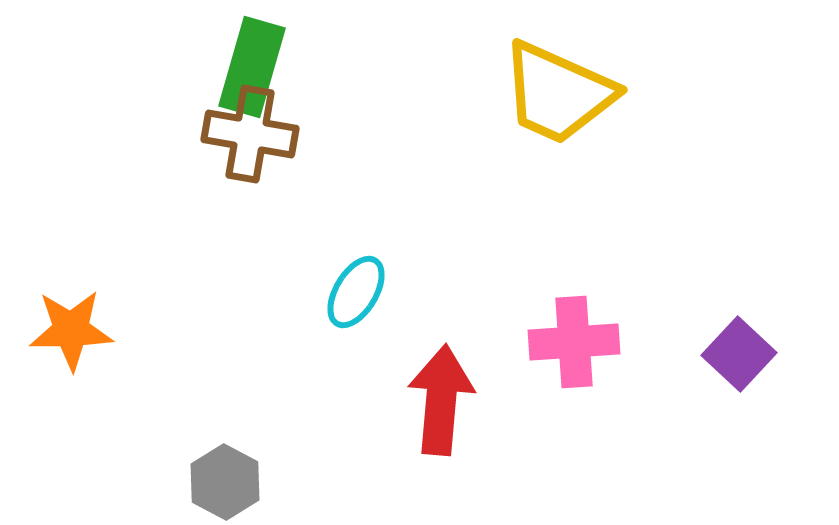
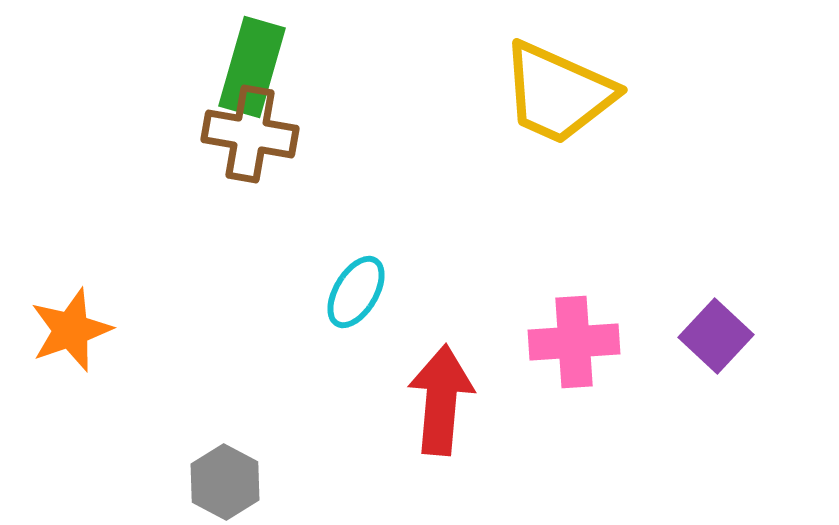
orange star: rotated 18 degrees counterclockwise
purple square: moved 23 px left, 18 px up
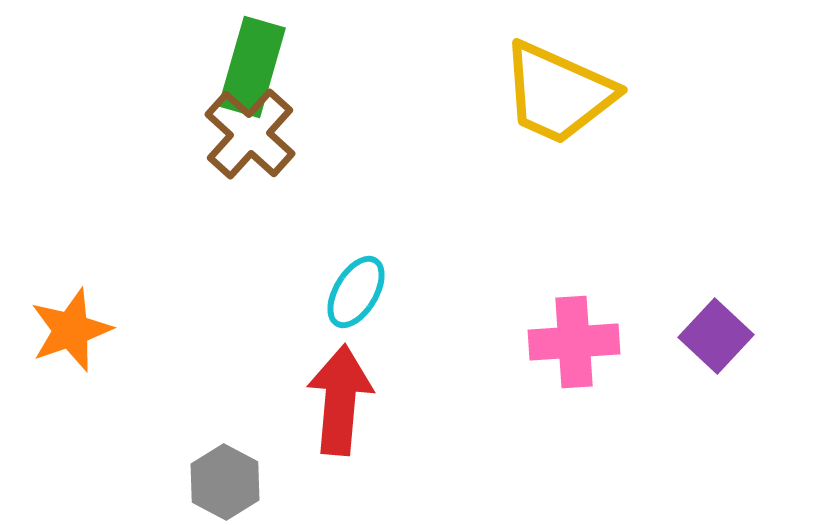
brown cross: rotated 32 degrees clockwise
red arrow: moved 101 px left
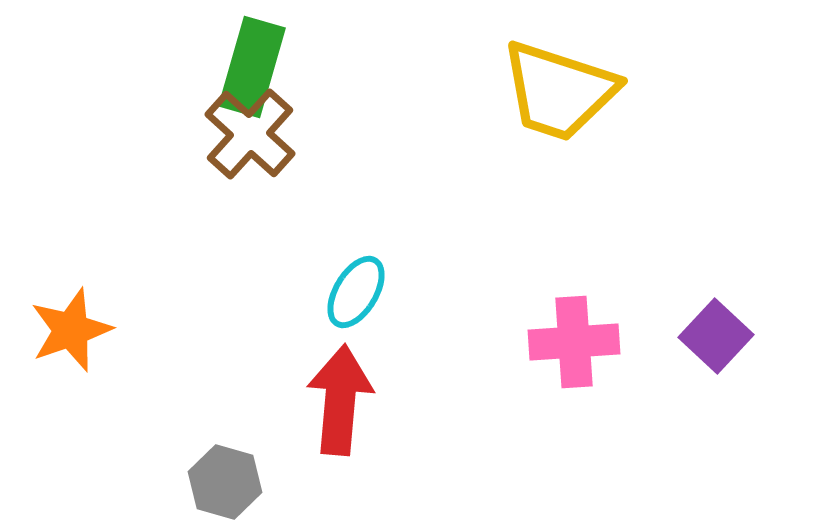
yellow trapezoid: moved 1 px right, 2 px up; rotated 6 degrees counterclockwise
gray hexagon: rotated 12 degrees counterclockwise
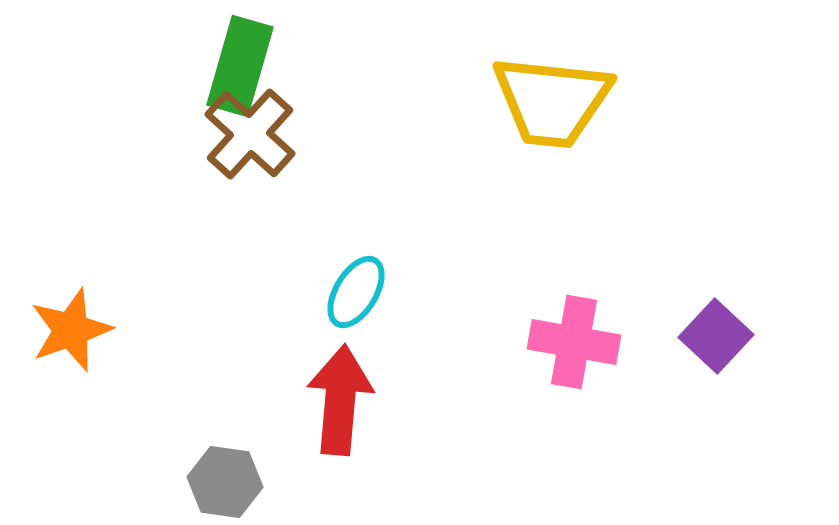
green rectangle: moved 12 px left, 1 px up
yellow trapezoid: moved 7 px left, 10 px down; rotated 12 degrees counterclockwise
pink cross: rotated 14 degrees clockwise
gray hexagon: rotated 8 degrees counterclockwise
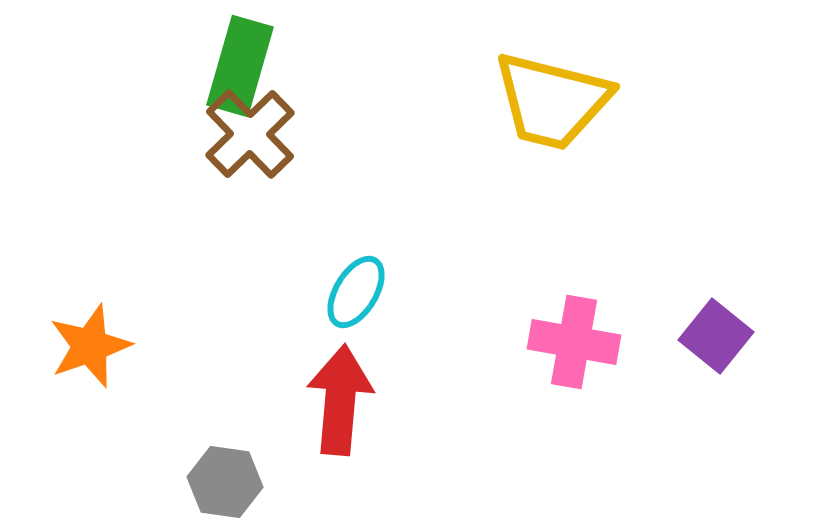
yellow trapezoid: rotated 8 degrees clockwise
brown cross: rotated 4 degrees clockwise
orange star: moved 19 px right, 16 px down
purple square: rotated 4 degrees counterclockwise
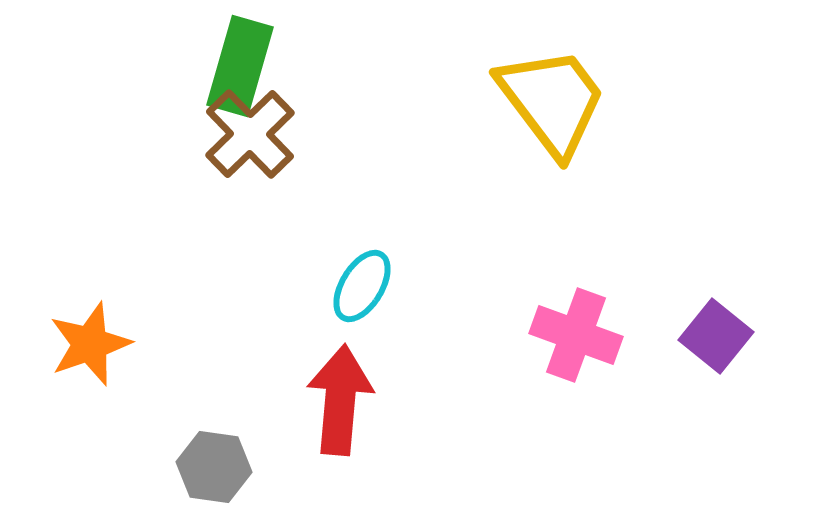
yellow trapezoid: rotated 141 degrees counterclockwise
cyan ellipse: moved 6 px right, 6 px up
pink cross: moved 2 px right, 7 px up; rotated 10 degrees clockwise
orange star: moved 2 px up
gray hexagon: moved 11 px left, 15 px up
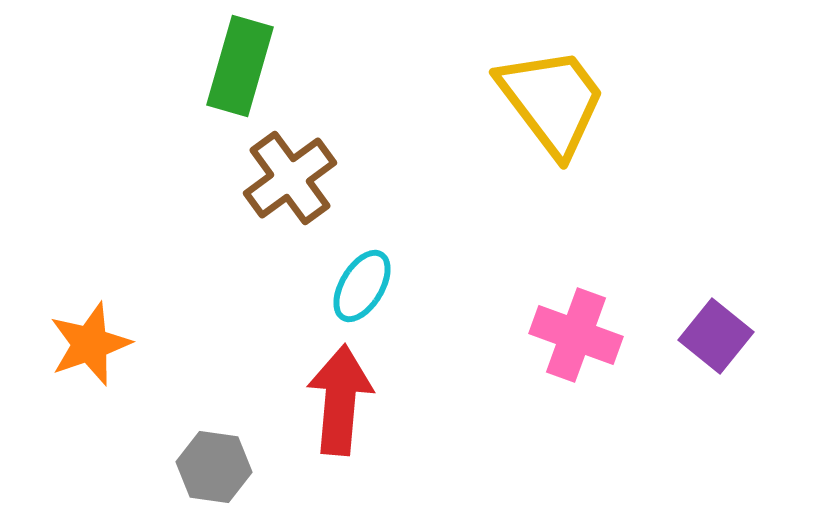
brown cross: moved 40 px right, 44 px down; rotated 8 degrees clockwise
